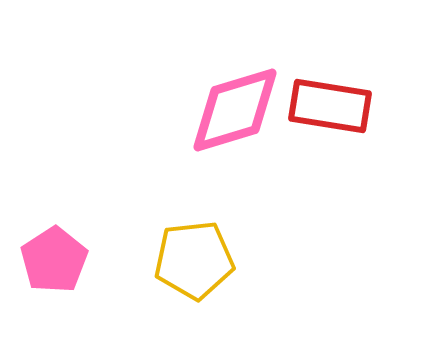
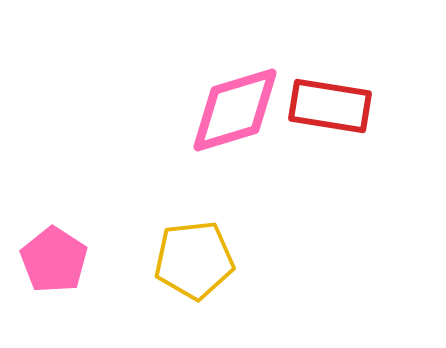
pink pentagon: rotated 6 degrees counterclockwise
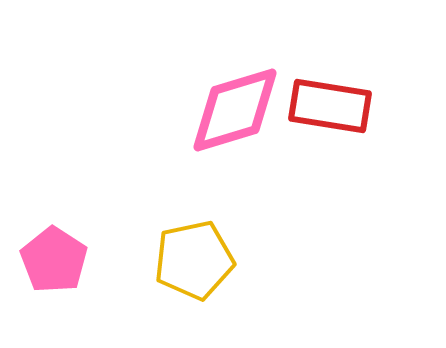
yellow pentagon: rotated 6 degrees counterclockwise
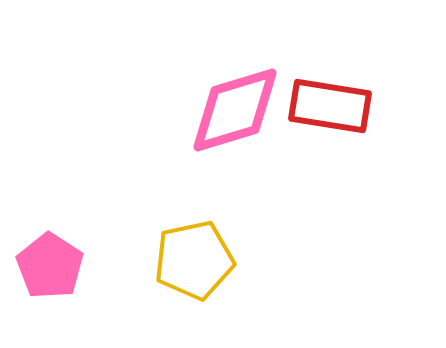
pink pentagon: moved 4 px left, 6 px down
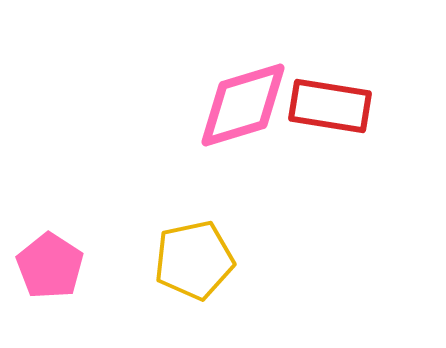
pink diamond: moved 8 px right, 5 px up
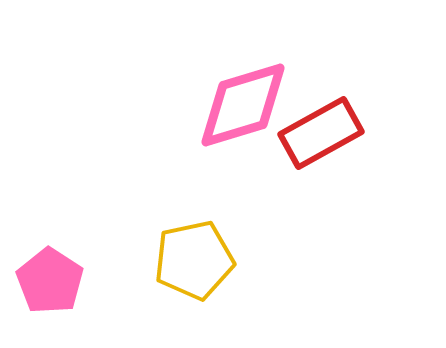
red rectangle: moved 9 px left, 27 px down; rotated 38 degrees counterclockwise
pink pentagon: moved 15 px down
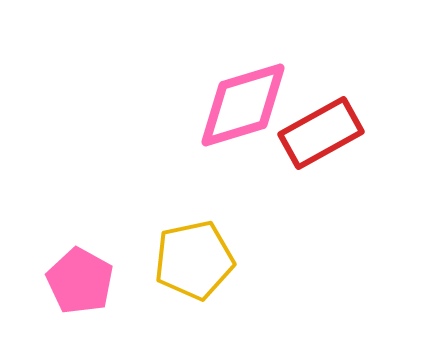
pink pentagon: moved 30 px right; rotated 4 degrees counterclockwise
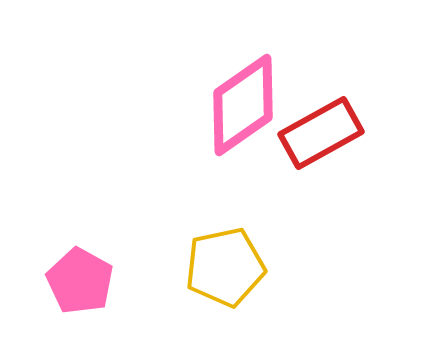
pink diamond: rotated 18 degrees counterclockwise
yellow pentagon: moved 31 px right, 7 px down
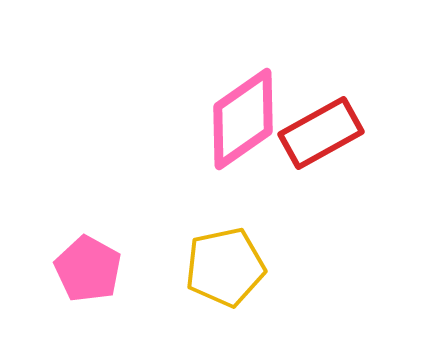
pink diamond: moved 14 px down
pink pentagon: moved 8 px right, 12 px up
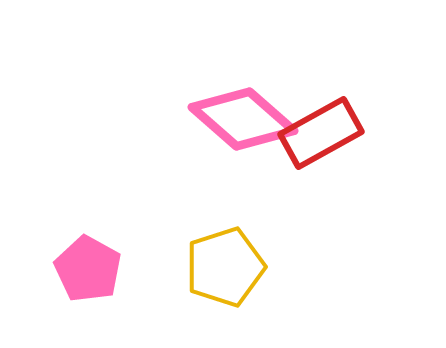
pink diamond: rotated 76 degrees clockwise
yellow pentagon: rotated 6 degrees counterclockwise
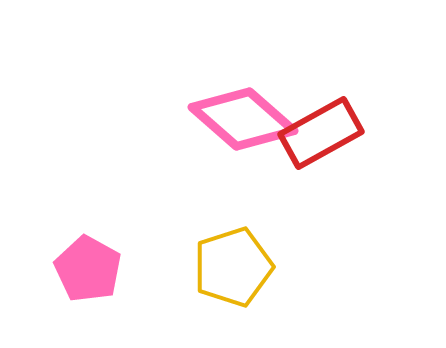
yellow pentagon: moved 8 px right
